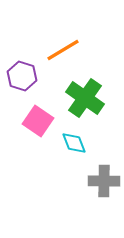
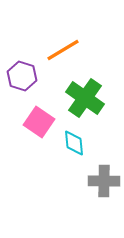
pink square: moved 1 px right, 1 px down
cyan diamond: rotated 16 degrees clockwise
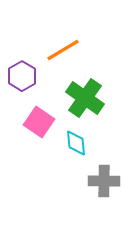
purple hexagon: rotated 12 degrees clockwise
cyan diamond: moved 2 px right
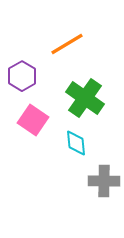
orange line: moved 4 px right, 6 px up
pink square: moved 6 px left, 2 px up
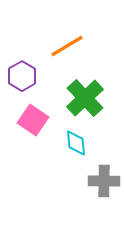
orange line: moved 2 px down
green cross: rotated 12 degrees clockwise
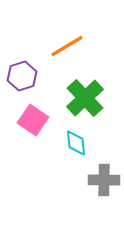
purple hexagon: rotated 12 degrees clockwise
gray cross: moved 1 px up
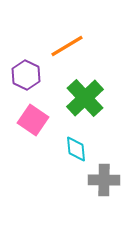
purple hexagon: moved 4 px right, 1 px up; rotated 16 degrees counterclockwise
cyan diamond: moved 6 px down
